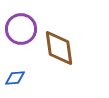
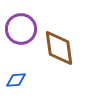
blue diamond: moved 1 px right, 2 px down
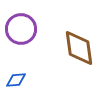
brown diamond: moved 20 px right
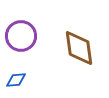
purple circle: moved 7 px down
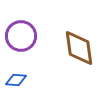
blue diamond: rotated 10 degrees clockwise
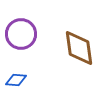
purple circle: moved 2 px up
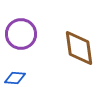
blue diamond: moved 1 px left, 2 px up
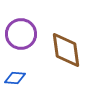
brown diamond: moved 13 px left, 2 px down
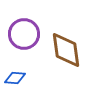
purple circle: moved 3 px right
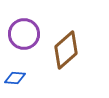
brown diamond: rotated 57 degrees clockwise
